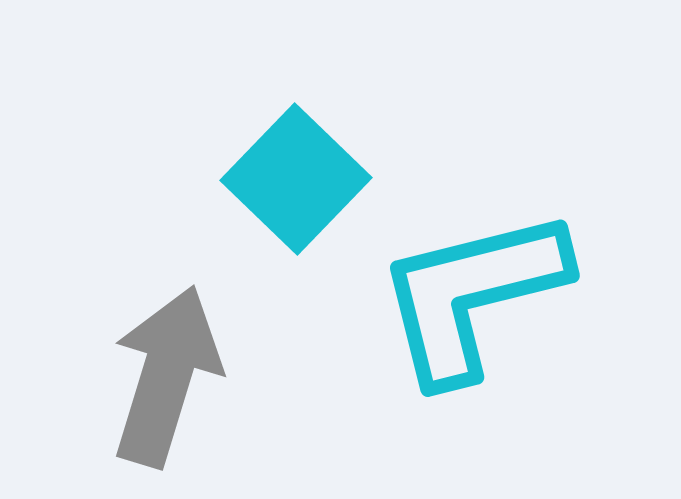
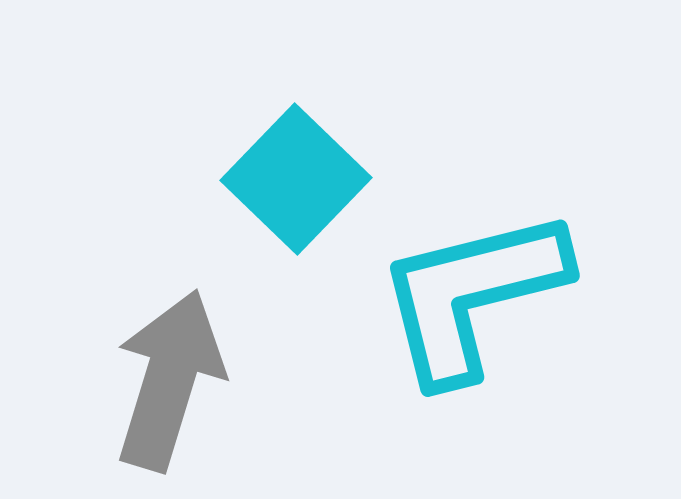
gray arrow: moved 3 px right, 4 px down
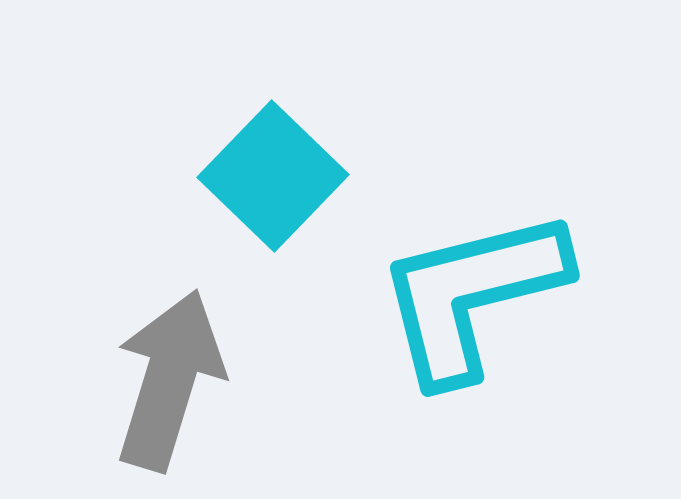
cyan square: moved 23 px left, 3 px up
